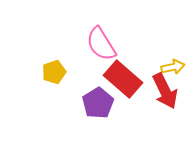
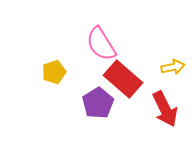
red arrow: moved 18 px down
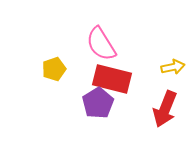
yellow pentagon: moved 3 px up
red rectangle: moved 11 px left; rotated 27 degrees counterclockwise
red arrow: rotated 48 degrees clockwise
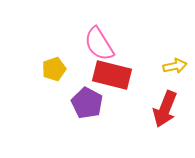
pink semicircle: moved 2 px left
yellow arrow: moved 2 px right, 1 px up
red rectangle: moved 4 px up
purple pentagon: moved 11 px left; rotated 12 degrees counterclockwise
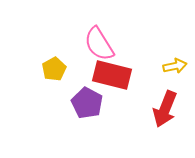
yellow pentagon: rotated 10 degrees counterclockwise
